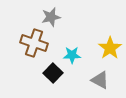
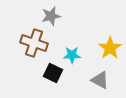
gray star: moved 1 px up
black square: rotated 18 degrees counterclockwise
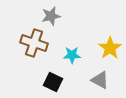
black square: moved 9 px down
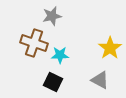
gray star: moved 1 px right
cyan star: moved 12 px left
